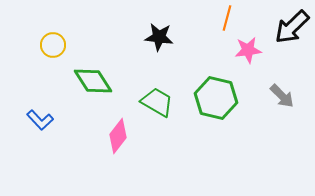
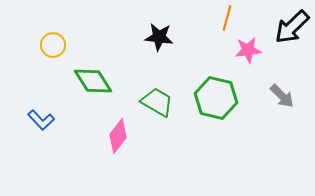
blue L-shape: moved 1 px right
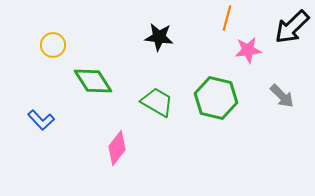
pink diamond: moved 1 px left, 12 px down
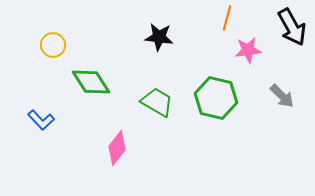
black arrow: rotated 75 degrees counterclockwise
green diamond: moved 2 px left, 1 px down
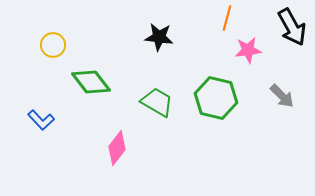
green diamond: rotated 6 degrees counterclockwise
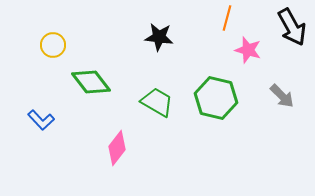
pink star: rotated 24 degrees clockwise
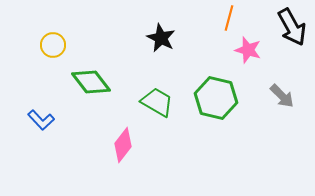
orange line: moved 2 px right
black star: moved 2 px right, 1 px down; rotated 20 degrees clockwise
pink diamond: moved 6 px right, 3 px up
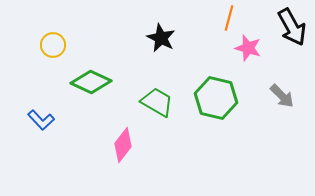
pink star: moved 2 px up
green diamond: rotated 27 degrees counterclockwise
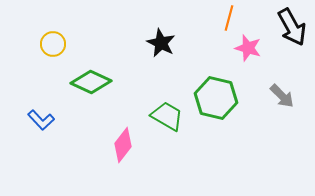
black star: moved 5 px down
yellow circle: moved 1 px up
green trapezoid: moved 10 px right, 14 px down
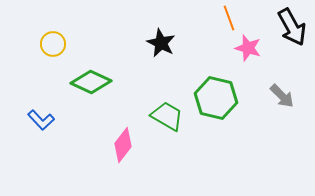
orange line: rotated 35 degrees counterclockwise
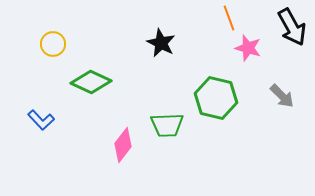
green trapezoid: moved 9 px down; rotated 148 degrees clockwise
